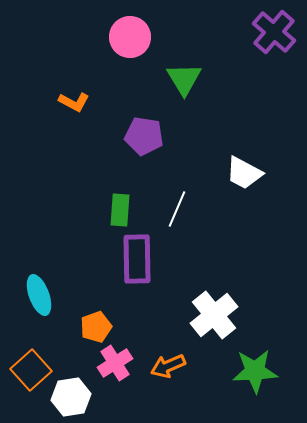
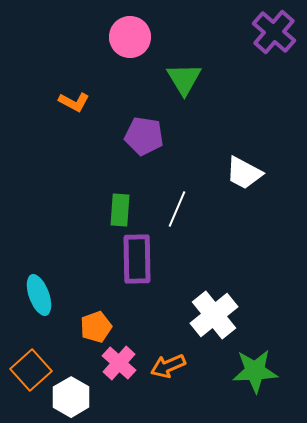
pink cross: moved 4 px right; rotated 16 degrees counterclockwise
white hexagon: rotated 21 degrees counterclockwise
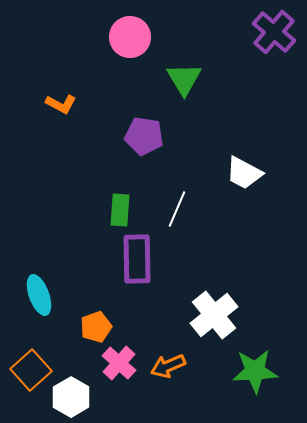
orange L-shape: moved 13 px left, 2 px down
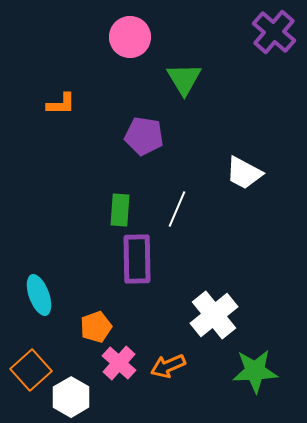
orange L-shape: rotated 28 degrees counterclockwise
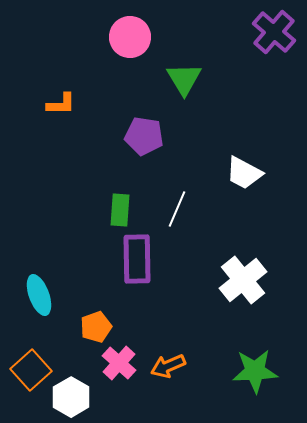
white cross: moved 29 px right, 35 px up
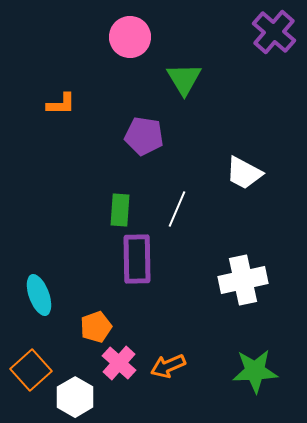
white cross: rotated 27 degrees clockwise
white hexagon: moved 4 px right
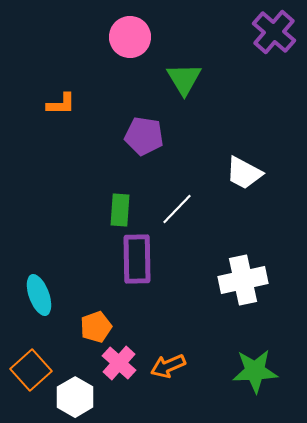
white line: rotated 21 degrees clockwise
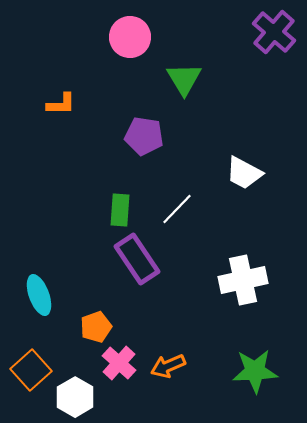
purple rectangle: rotated 33 degrees counterclockwise
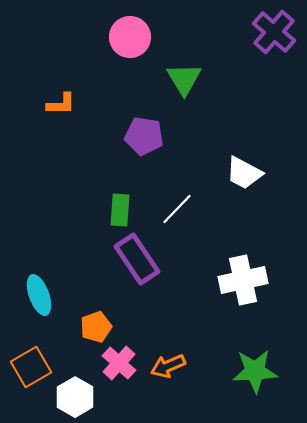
orange square: moved 3 px up; rotated 12 degrees clockwise
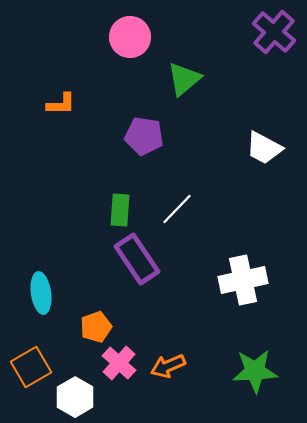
green triangle: rotated 21 degrees clockwise
white trapezoid: moved 20 px right, 25 px up
cyan ellipse: moved 2 px right, 2 px up; rotated 12 degrees clockwise
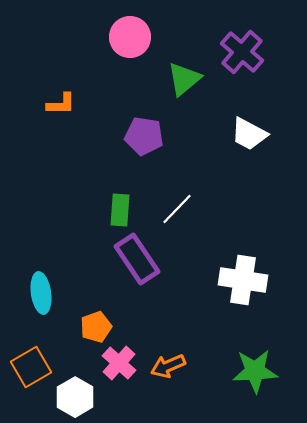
purple cross: moved 32 px left, 20 px down
white trapezoid: moved 15 px left, 14 px up
white cross: rotated 21 degrees clockwise
